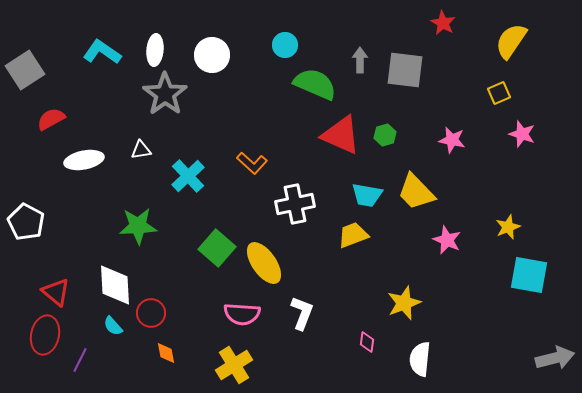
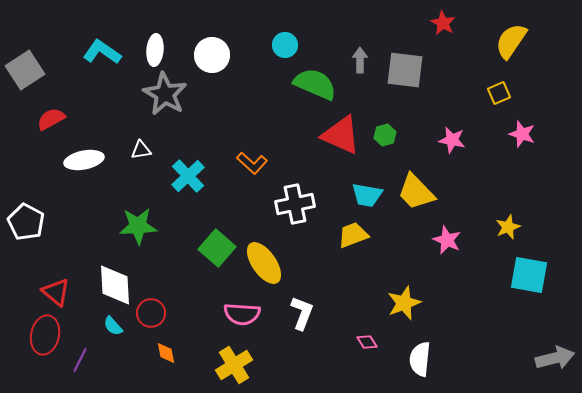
gray star at (165, 94): rotated 6 degrees counterclockwise
pink diamond at (367, 342): rotated 40 degrees counterclockwise
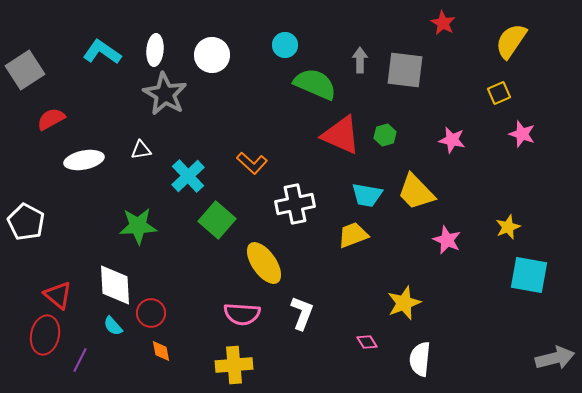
green square at (217, 248): moved 28 px up
red triangle at (56, 292): moved 2 px right, 3 px down
orange diamond at (166, 353): moved 5 px left, 2 px up
yellow cross at (234, 365): rotated 27 degrees clockwise
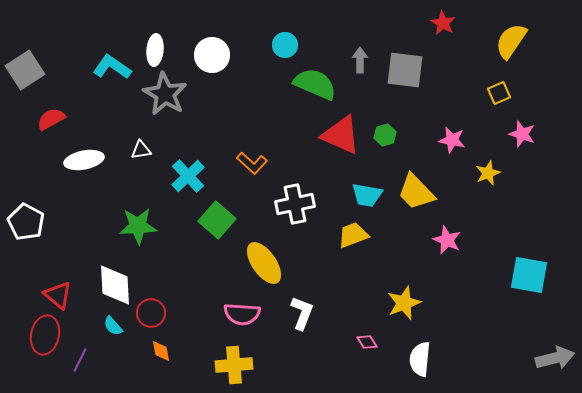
cyan L-shape at (102, 52): moved 10 px right, 15 px down
yellow star at (508, 227): moved 20 px left, 54 px up
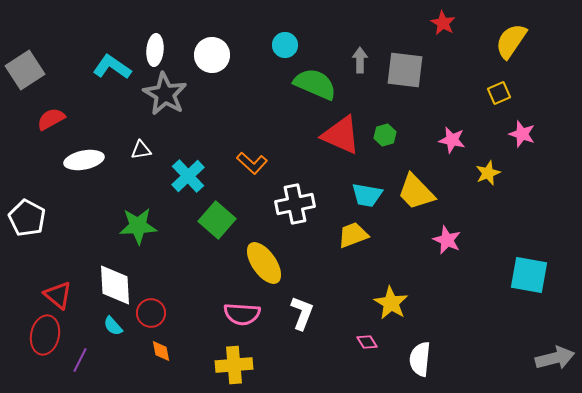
white pentagon at (26, 222): moved 1 px right, 4 px up
yellow star at (404, 303): moved 13 px left; rotated 20 degrees counterclockwise
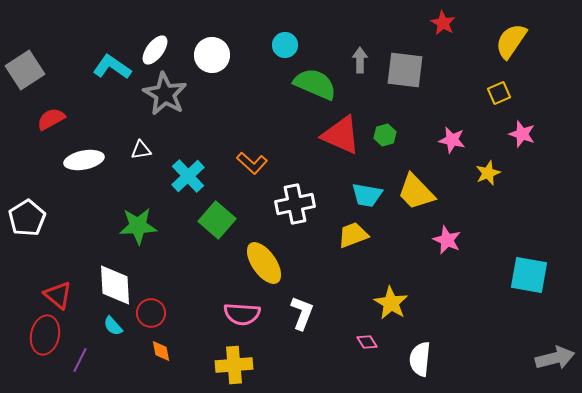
white ellipse at (155, 50): rotated 32 degrees clockwise
white pentagon at (27, 218): rotated 12 degrees clockwise
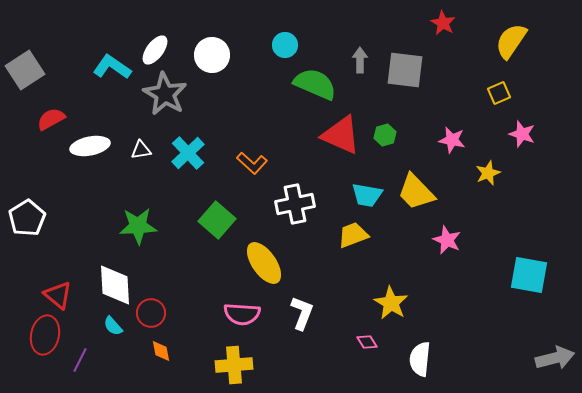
white ellipse at (84, 160): moved 6 px right, 14 px up
cyan cross at (188, 176): moved 23 px up
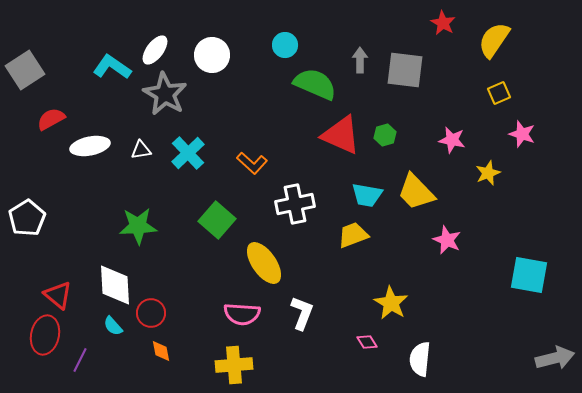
yellow semicircle at (511, 41): moved 17 px left, 1 px up
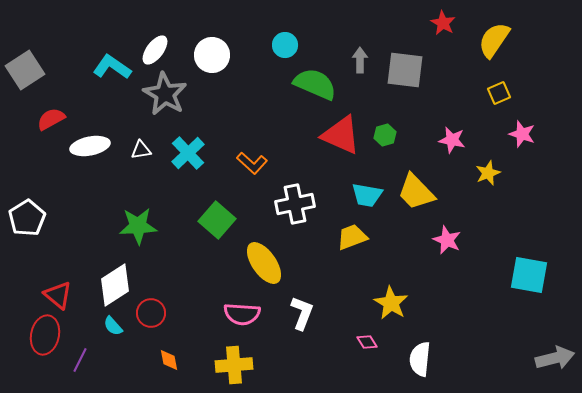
yellow trapezoid at (353, 235): moved 1 px left, 2 px down
white diamond at (115, 285): rotated 60 degrees clockwise
orange diamond at (161, 351): moved 8 px right, 9 px down
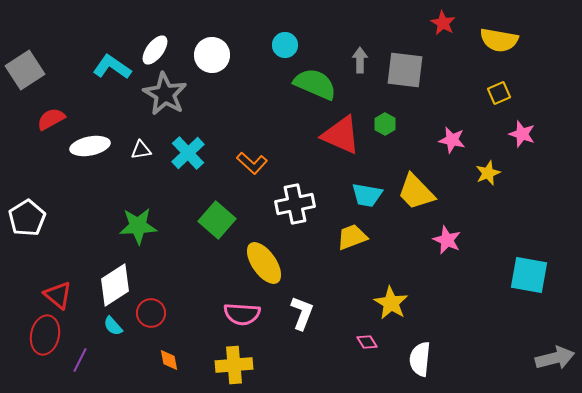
yellow semicircle at (494, 40): moved 5 px right; rotated 114 degrees counterclockwise
green hexagon at (385, 135): moved 11 px up; rotated 15 degrees counterclockwise
